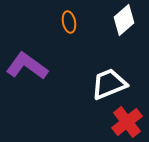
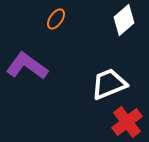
orange ellipse: moved 13 px left, 3 px up; rotated 45 degrees clockwise
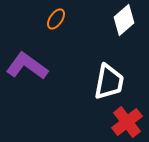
white trapezoid: moved 2 px up; rotated 123 degrees clockwise
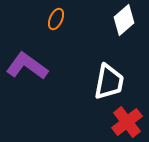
orange ellipse: rotated 10 degrees counterclockwise
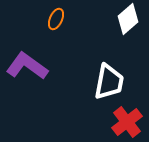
white diamond: moved 4 px right, 1 px up
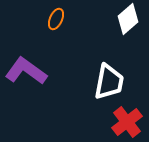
purple L-shape: moved 1 px left, 5 px down
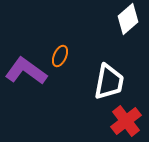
orange ellipse: moved 4 px right, 37 px down
red cross: moved 1 px left, 1 px up
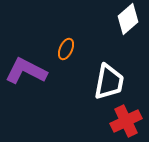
orange ellipse: moved 6 px right, 7 px up
purple L-shape: rotated 9 degrees counterclockwise
red cross: rotated 12 degrees clockwise
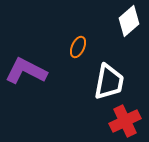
white diamond: moved 1 px right, 2 px down
orange ellipse: moved 12 px right, 2 px up
red cross: moved 1 px left
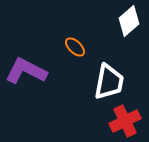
orange ellipse: moved 3 px left; rotated 70 degrees counterclockwise
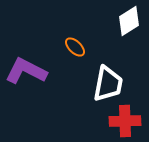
white diamond: rotated 8 degrees clockwise
white trapezoid: moved 1 px left, 2 px down
red cross: rotated 24 degrees clockwise
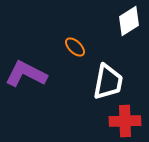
purple L-shape: moved 3 px down
white trapezoid: moved 2 px up
